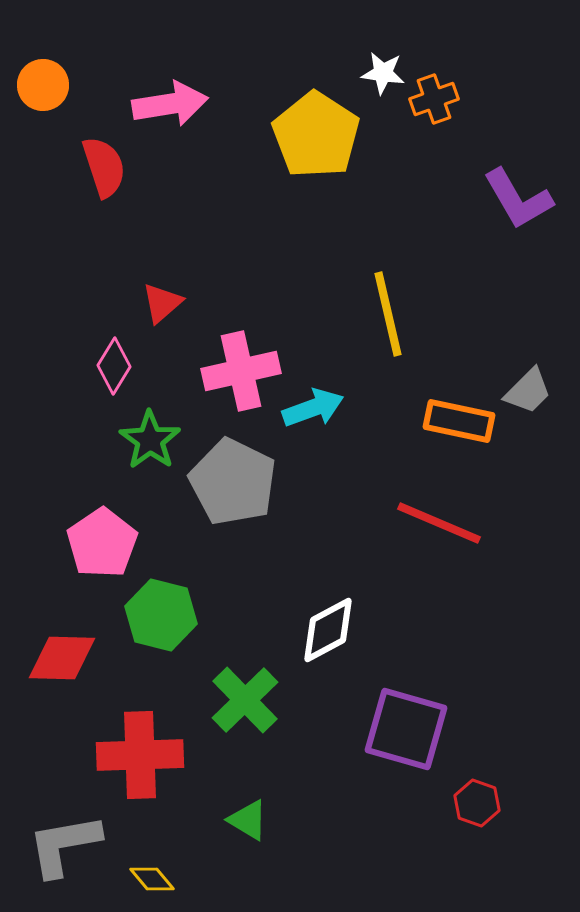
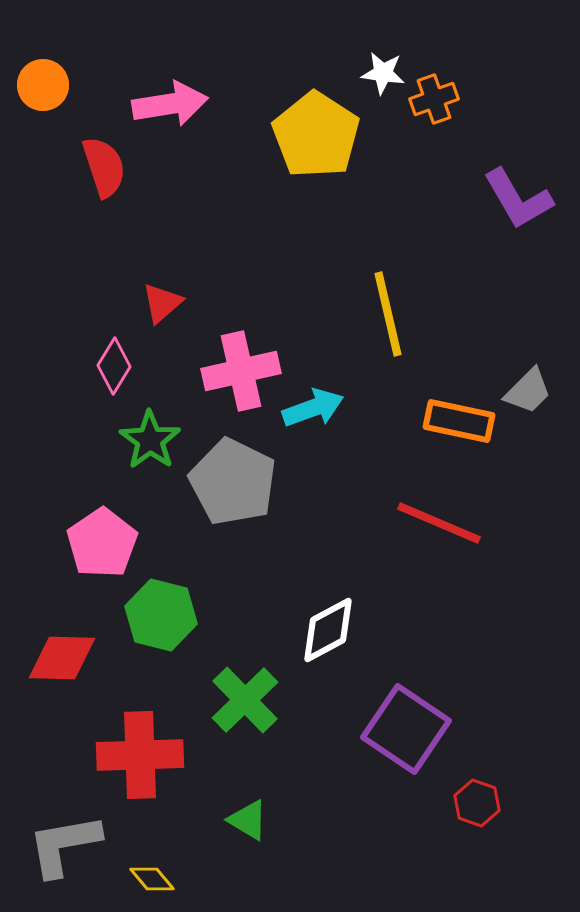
purple square: rotated 18 degrees clockwise
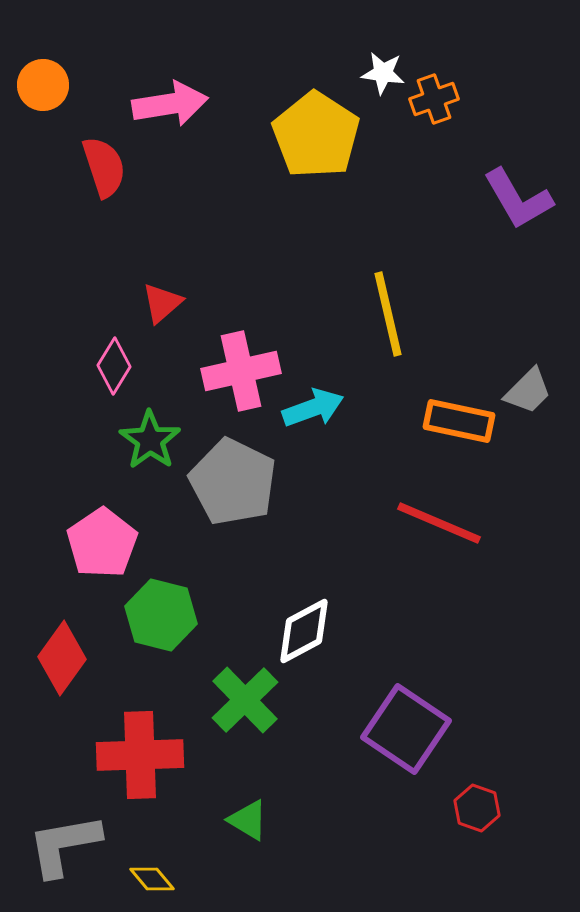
white diamond: moved 24 px left, 1 px down
red diamond: rotated 56 degrees counterclockwise
red hexagon: moved 5 px down
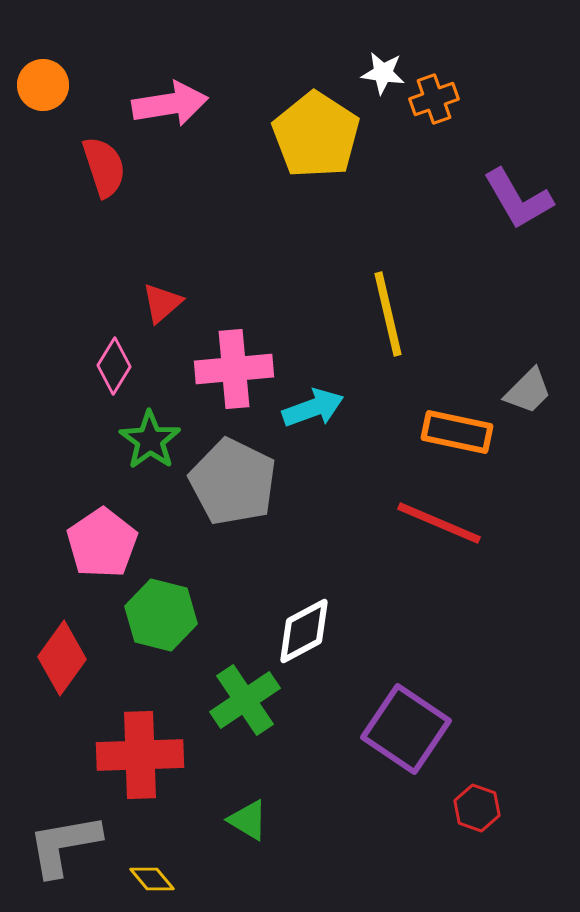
pink cross: moved 7 px left, 2 px up; rotated 8 degrees clockwise
orange rectangle: moved 2 px left, 11 px down
green cross: rotated 10 degrees clockwise
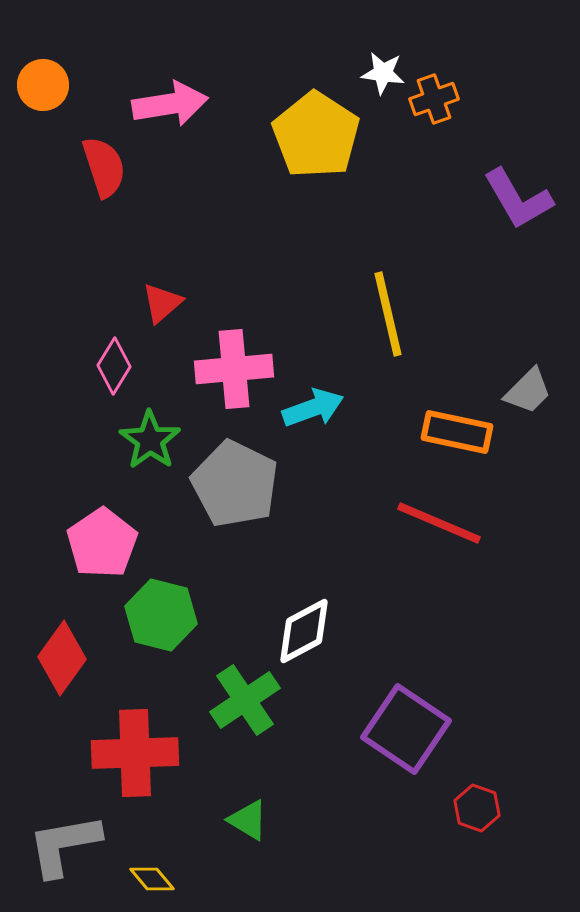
gray pentagon: moved 2 px right, 2 px down
red cross: moved 5 px left, 2 px up
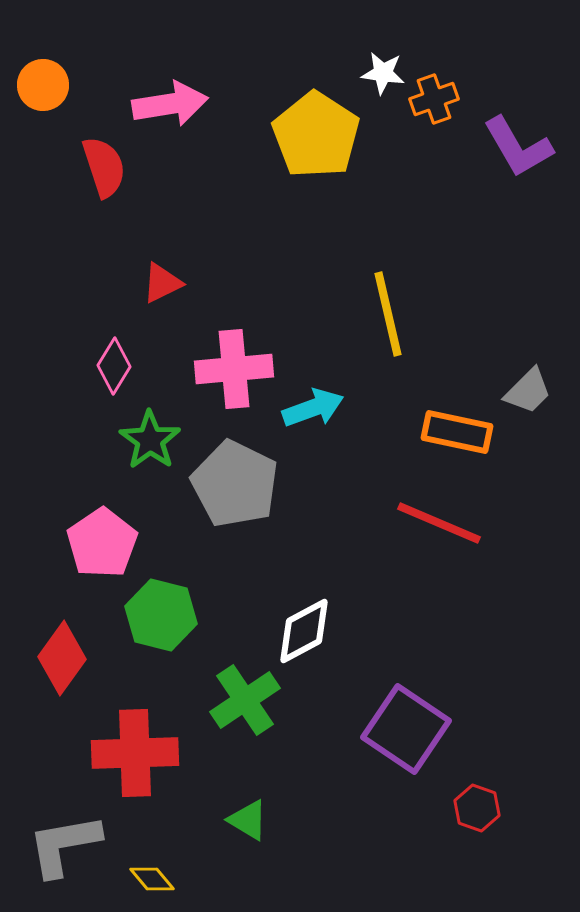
purple L-shape: moved 52 px up
red triangle: moved 20 px up; rotated 15 degrees clockwise
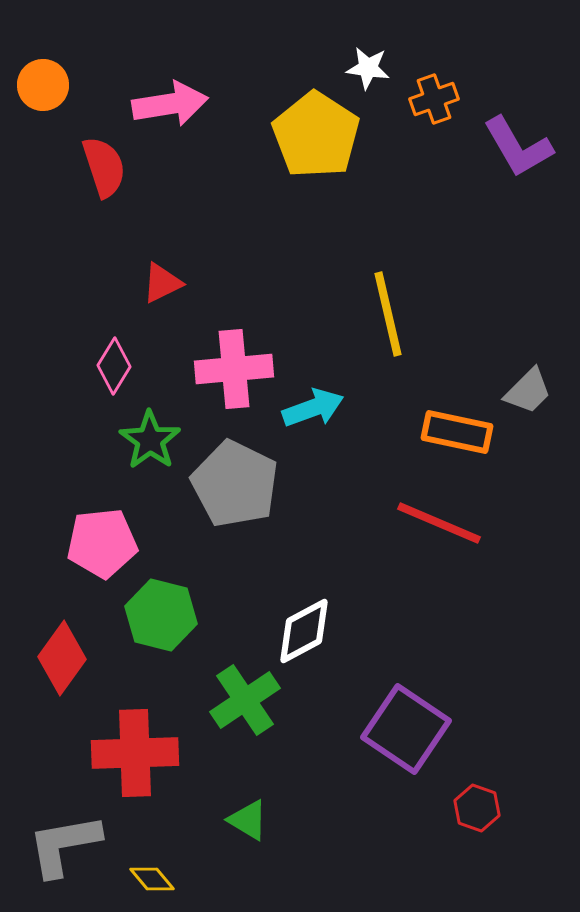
white star: moved 15 px left, 5 px up
pink pentagon: rotated 28 degrees clockwise
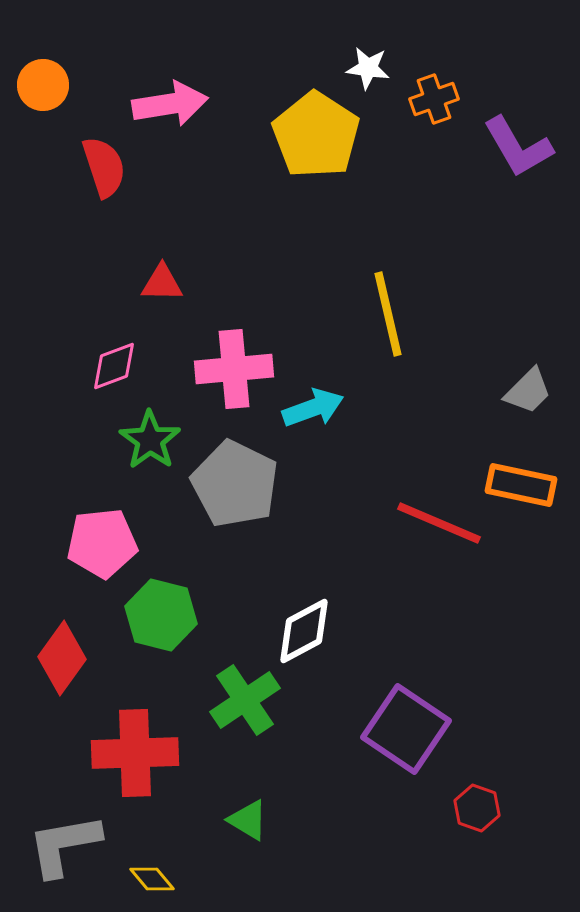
red triangle: rotated 27 degrees clockwise
pink diamond: rotated 38 degrees clockwise
orange rectangle: moved 64 px right, 53 px down
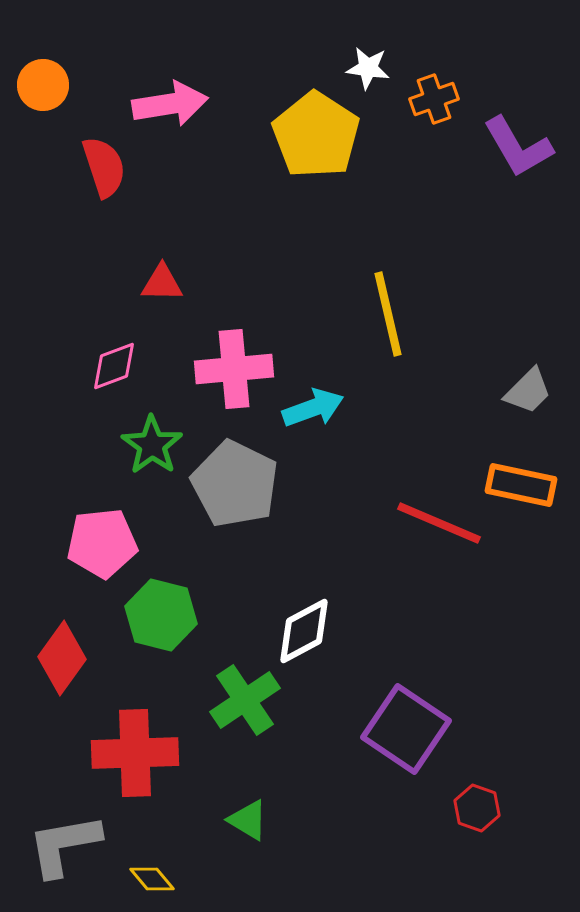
green star: moved 2 px right, 5 px down
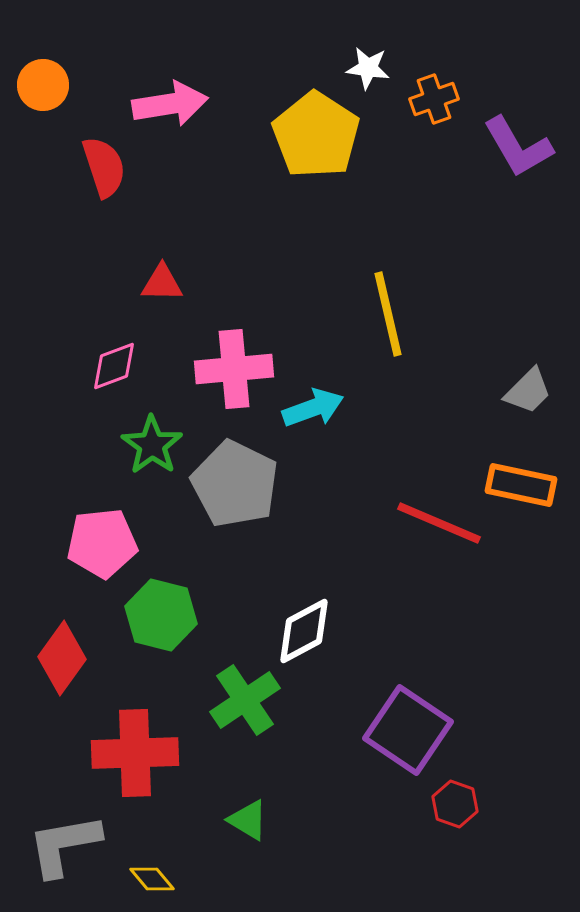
purple square: moved 2 px right, 1 px down
red hexagon: moved 22 px left, 4 px up
